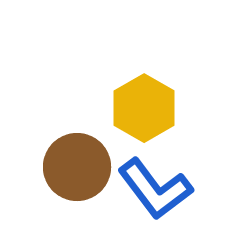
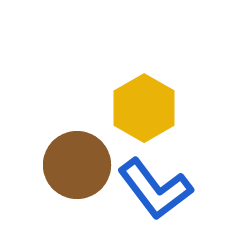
brown circle: moved 2 px up
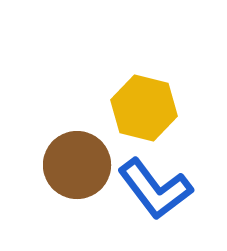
yellow hexagon: rotated 16 degrees counterclockwise
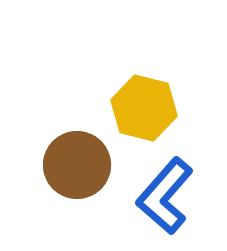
blue L-shape: moved 10 px right, 7 px down; rotated 78 degrees clockwise
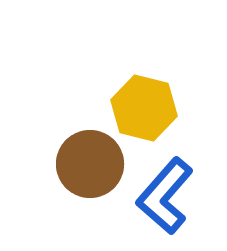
brown circle: moved 13 px right, 1 px up
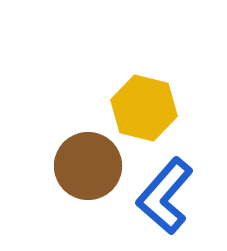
brown circle: moved 2 px left, 2 px down
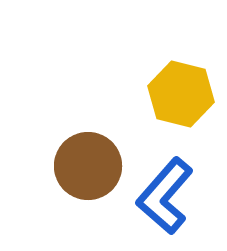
yellow hexagon: moved 37 px right, 14 px up
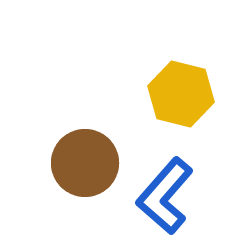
brown circle: moved 3 px left, 3 px up
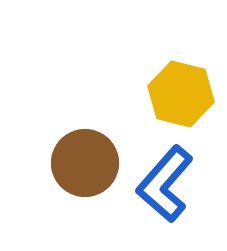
blue L-shape: moved 12 px up
